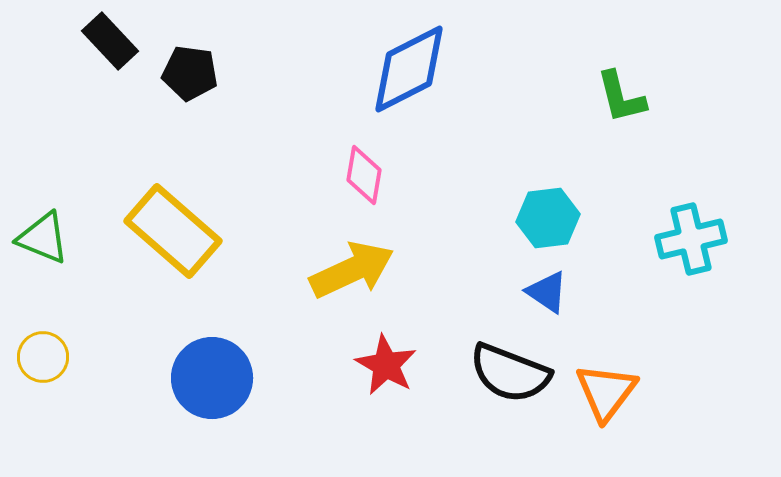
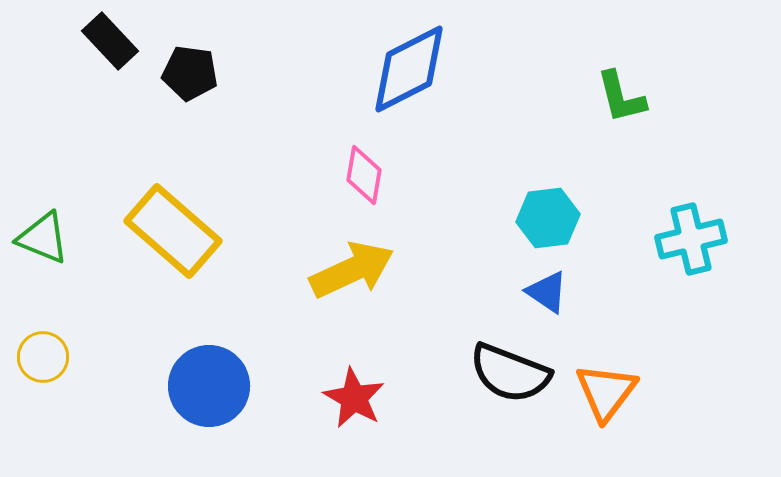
red star: moved 32 px left, 33 px down
blue circle: moved 3 px left, 8 px down
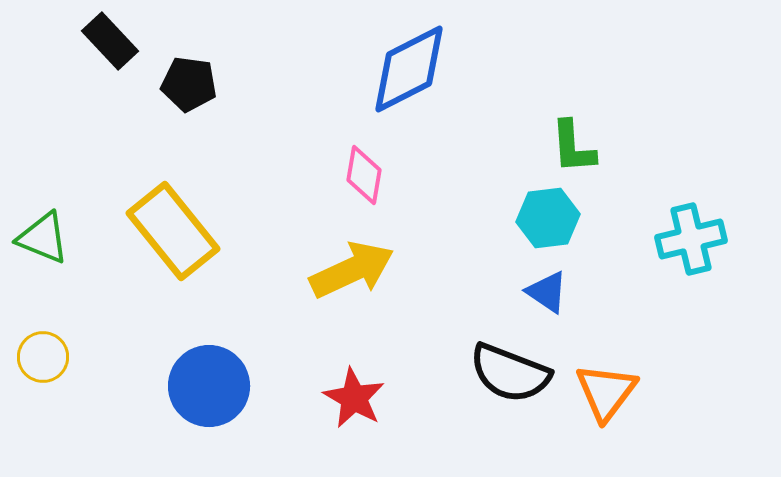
black pentagon: moved 1 px left, 11 px down
green L-shape: moved 48 px left, 50 px down; rotated 10 degrees clockwise
yellow rectangle: rotated 10 degrees clockwise
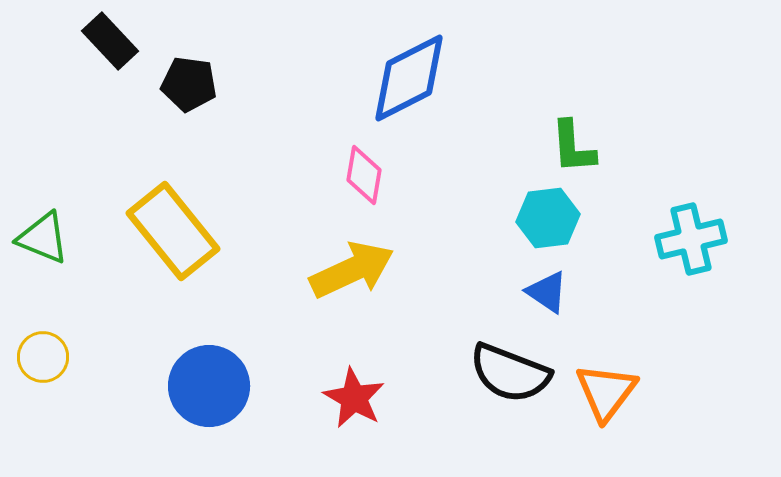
blue diamond: moved 9 px down
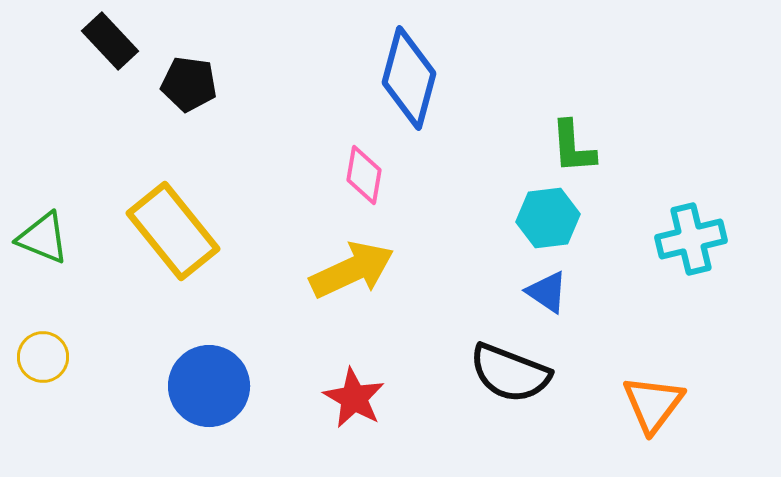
blue diamond: rotated 48 degrees counterclockwise
orange triangle: moved 47 px right, 12 px down
